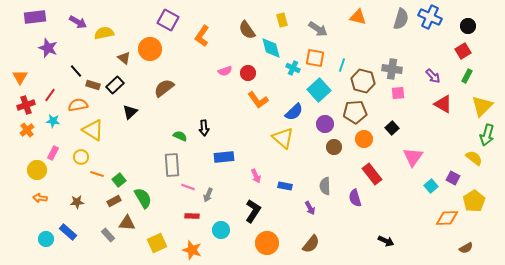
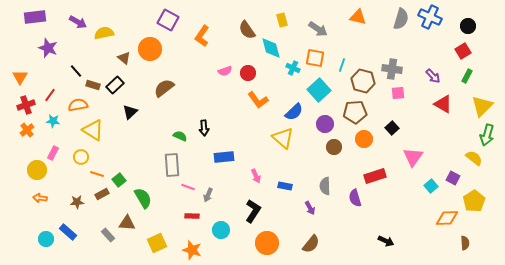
red rectangle at (372, 174): moved 3 px right, 2 px down; rotated 70 degrees counterclockwise
brown rectangle at (114, 201): moved 12 px left, 7 px up
brown semicircle at (466, 248): moved 1 px left, 5 px up; rotated 64 degrees counterclockwise
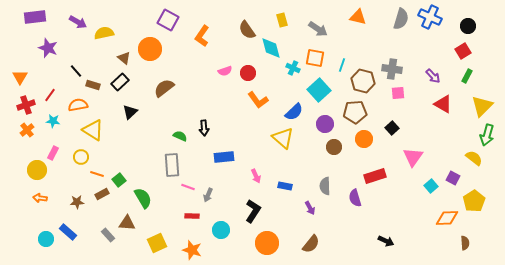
black rectangle at (115, 85): moved 5 px right, 3 px up
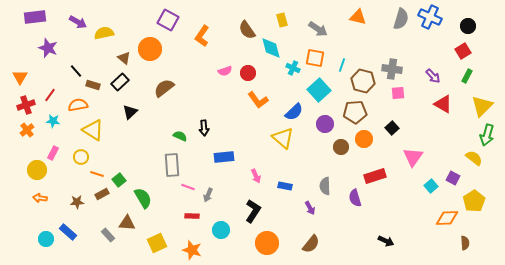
brown circle at (334, 147): moved 7 px right
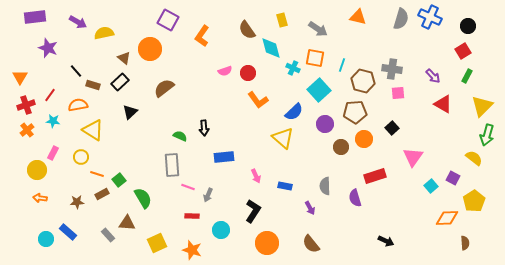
brown semicircle at (311, 244): rotated 102 degrees clockwise
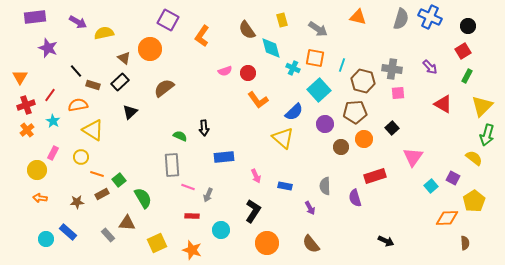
purple arrow at (433, 76): moved 3 px left, 9 px up
cyan star at (53, 121): rotated 24 degrees clockwise
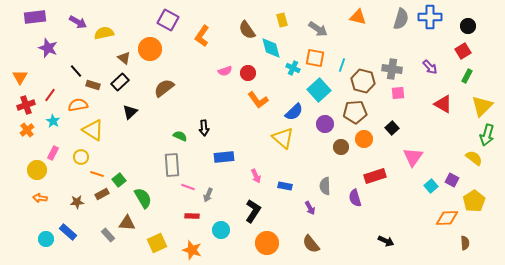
blue cross at (430, 17): rotated 25 degrees counterclockwise
purple square at (453, 178): moved 1 px left, 2 px down
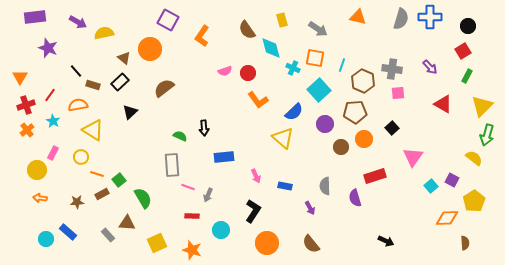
brown hexagon at (363, 81): rotated 10 degrees clockwise
